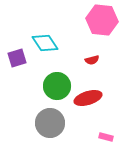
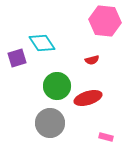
pink hexagon: moved 3 px right, 1 px down
cyan diamond: moved 3 px left
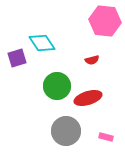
gray circle: moved 16 px right, 8 px down
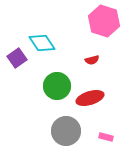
pink hexagon: moved 1 px left; rotated 12 degrees clockwise
purple square: rotated 18 degrees counterclockwise
red ellipse: moved 2 px right
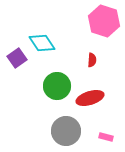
red semicircle: rotated 72 degrees counterclockwise
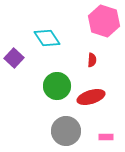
cyan diamond: moved 5 px right, 5 px up
purple square: moved 3 px left; rotated 12 degrees counterclockwise
red ellipse: moved 1 px right, 1 px up
pink rectangle: rotated 16 degrees counterclockwise
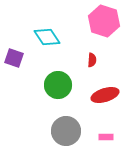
cyan diamond: moved 1 px up
purple square: rotated 24 degrees counterclockwise
green circle: moved 1 px right, 1 px up
red ellipse: moved 14 px right, 2 px up
